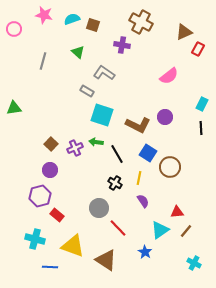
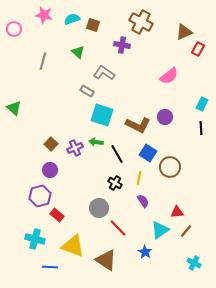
green triangle at (14, 108): rotated 49 degrees clockwise
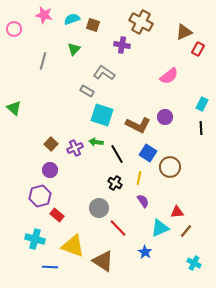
green triangle at (78, 52): moved 4 px left, 3 px up; rotated 32 degrees clockwise
cyan triangle at (160, 230): moved 2 px up; rotated 12 degrees clockwise
brown triangle at (106, 260): moved 3 px left, 1 px down
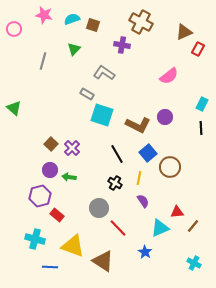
gray rectangle at (87, 91): moved 3 px down
green arrow at (96, 142): moved 27 px left, 35 px down
purple cross at (75, 148): moved 3 px left; rotated 21 degrees counterclockwise
blue square at (148, 153): rotated 18 degrees clockwise
brown line at (186, 231): moved 7 px right, 5 px up
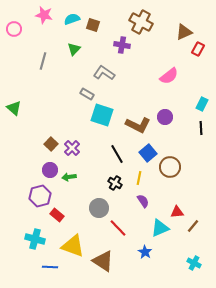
green arrow at (69, 177): rotated 16 degrees counterclockwise
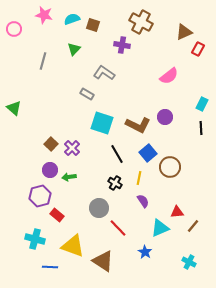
cyan square at (102, 115): moved 8 px down
cyan cross at (194, 263): moved 5 px left, 1 px up
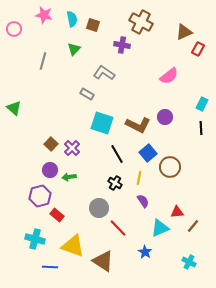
cyan semicircle at (72, 19): rotated 98 degrees clockwise
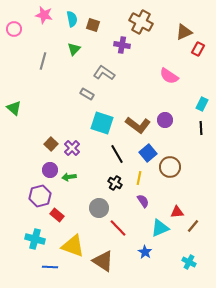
pink semicircle at (169, 76): rotated 72 degrees clockwise
purple circle at (165, 117): moved 3 px down
brown L-shape at (138, 125): rotated 10 degrees clockwise
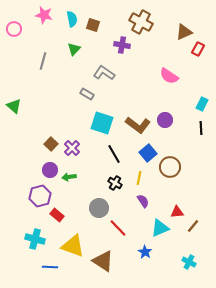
green triangle at (14, 108): moved 2 px up
black line at (117, 154): moved 3 px left
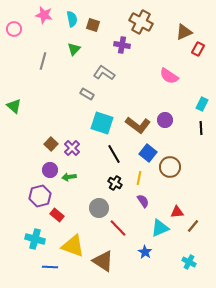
blue square at (148, 153): rotated 12 degrees counterclockwise
